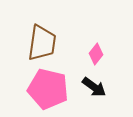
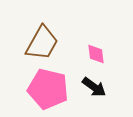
brown trapezoid: rotated 21 degrees clockwise
pink diamond: rotated 45 degrees counterclockwise
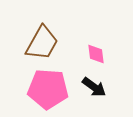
pink pentagon: rotated 9 degrees counterclockwise
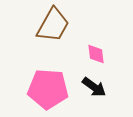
brown trapezoid: moved 11 px right, 18 px up
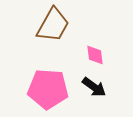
pink diamond: moved 1 px left, 1 px down
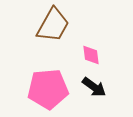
pink diamond: moved 4 px left
pink pentagon: rotated 9 degrees counterclockwise
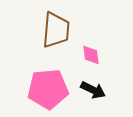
brown trapezoid: moved 3 px right, 5 px down; rotated 24 degrees counterclockwise
black arrow: moved 1 px left, 3 px down; rotated 10 degrees counterclockwise
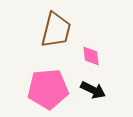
brown trapezoid: rotated 9 degrees clockwise
pink diamond: moved 1 px down
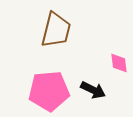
pink diamond: moved 28 px right, 7 px down
pink pentagon: moved 1 px right, 2 px down
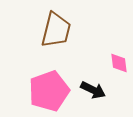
pink pentagon: rotated 15 degrees counterclockwise
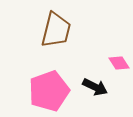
pink diamond: rotated 25 degrees counterclockwise
black arrow: moved 2 px right, 3 px up
